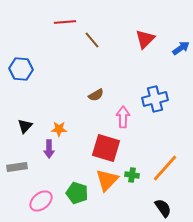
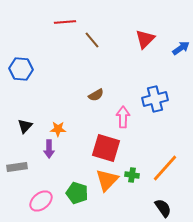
orange star: moved 1 px left
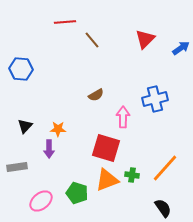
orange triangle: rotated 25 degrees clockwise
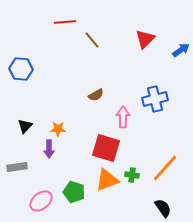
blue arrow: moved 2 px down
green pentagon: moved 3 px left, 1 px up
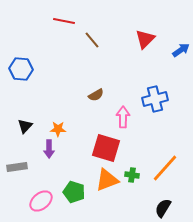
red line: moved 1 px left, 1 px up; rotated 15 degrees clockwise
black semicircle: rotated 114 degrees counterclockwise
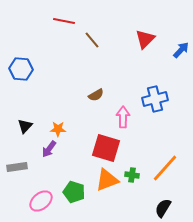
blue arrow: rotated 12 degrees counterclockwise
purple arrow: rotated 36 degrees clockwise
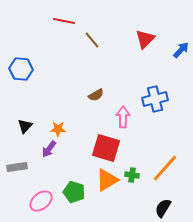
orange triangle: rotated 10 degrees counterclockwise
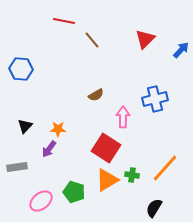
red square: rotated 16 degrees clockwise
black semicircle: moved 9 px left
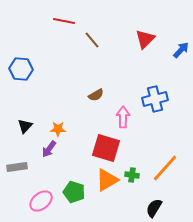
red square: rotated 16 degrees counterclockwise
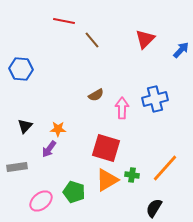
pink arrow: moved 1 px left, 9 px up
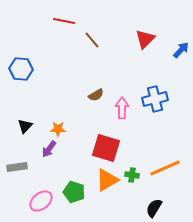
orange line: rotated 24 degrees clockwise
